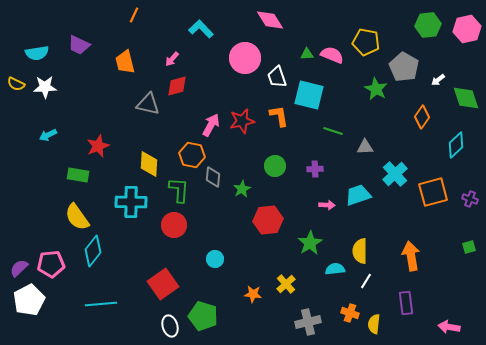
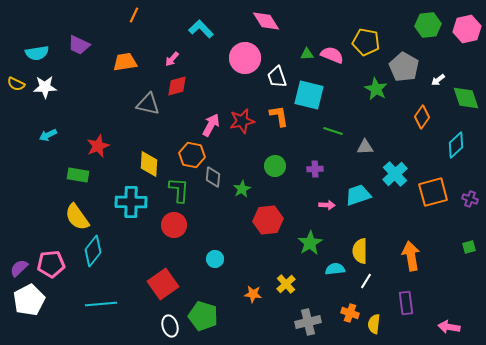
pink diamond at (270, 20): moved 4 px left, 1 px down
orange trapezoid at (125, 62): rotated 95 degrees clockwise
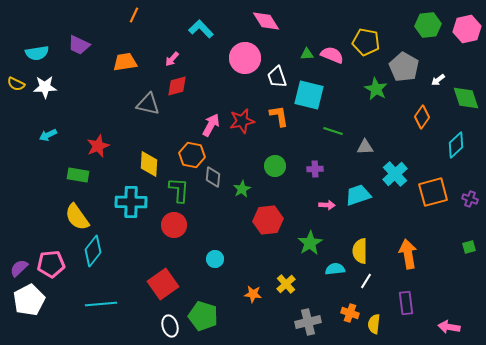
orange arrow at (411, 256): moved 3 px left, 2 px up
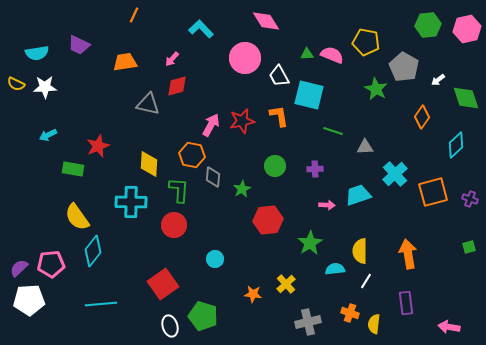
white trapezoid at (277, 77): moved 2 px right, 1 px up; rotated 10 degrees counterclockwise
green rectangle at (78, 175): moved 5 px left, 6 px up
white pentagon at (29, 300): rotated 24 degrees clockwise
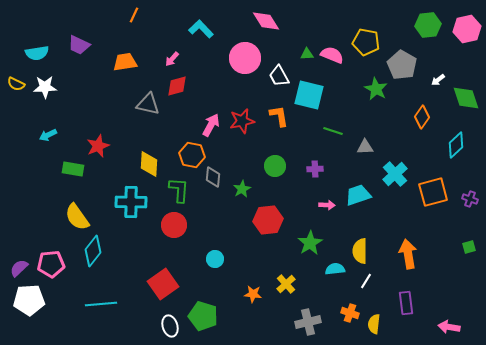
gray pentagon at (404, 67): moved 2 px left, 2 px up
